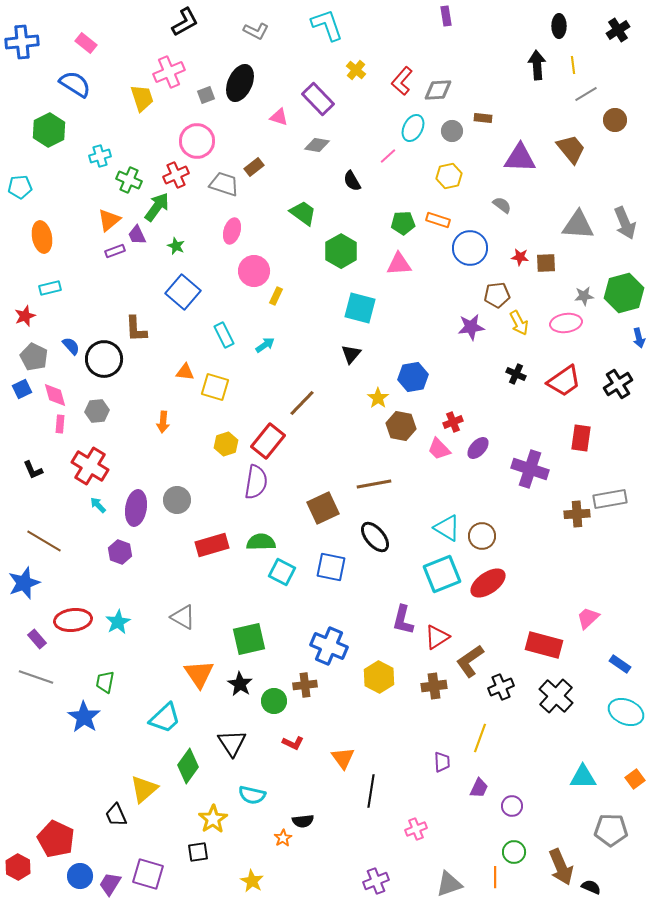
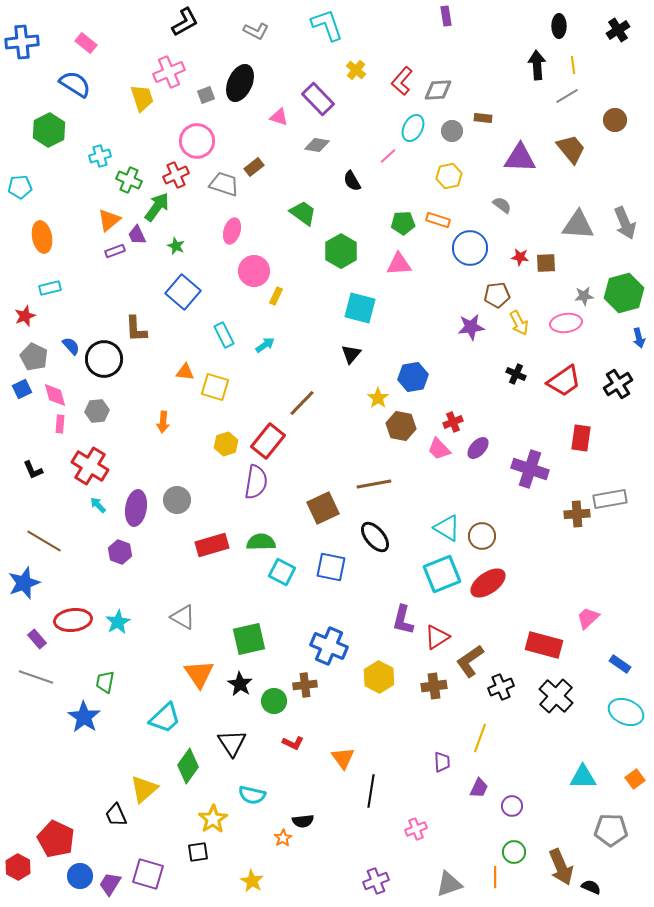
gray line at (586, 94): moved 19 px left, 2 px down
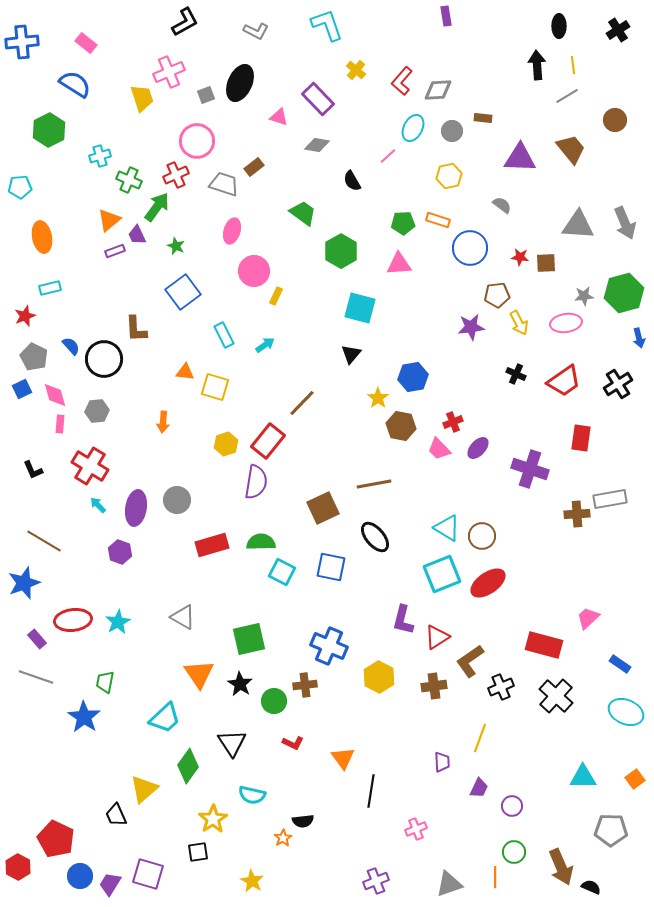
blue square at (183, 292): rotated 12 degrees clockwise
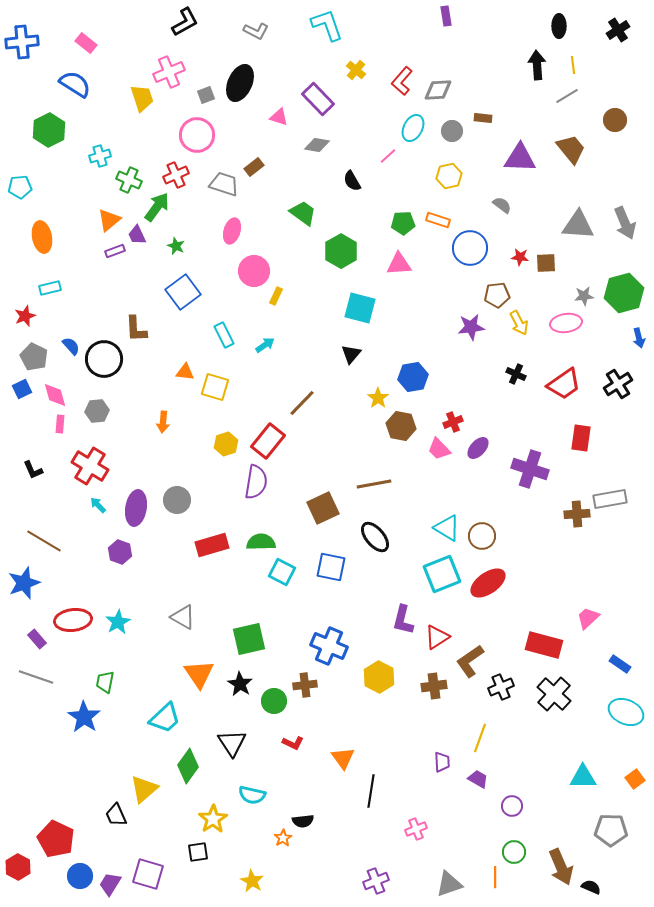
pink circle at (197, 141): moved 6 px up
red trapezoid at (564, 381): moved 3 px down
black cross at (556, 696): moved 2 px left, 2 px up
purple trapezoid at (479, 788): moved 1 px left, 9 px up; rotated 85 degrees counterclockwise
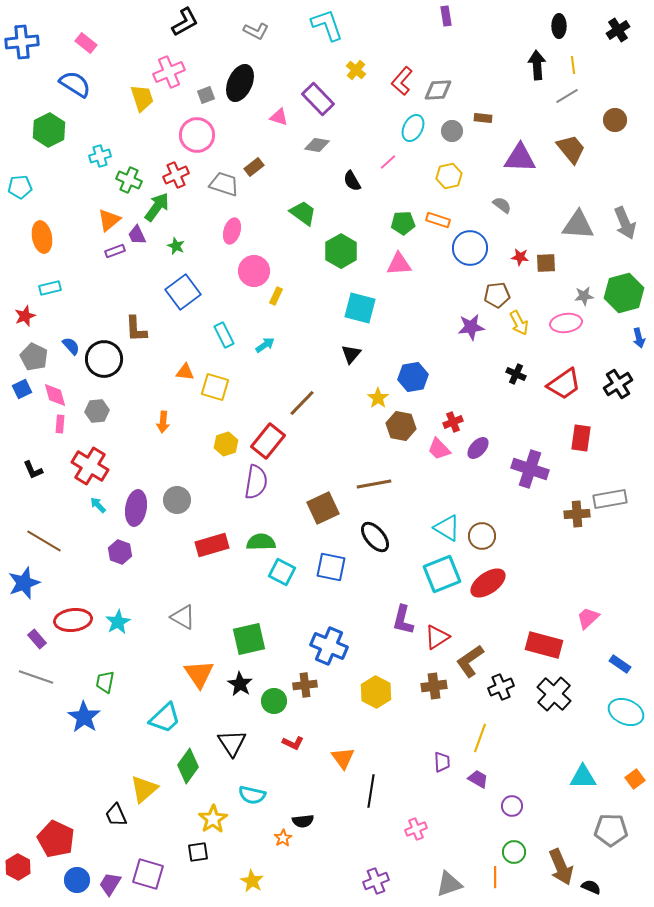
pink line at (388, 156): moved 6 px down
yellow hexagon at (379, 677): moved 3 px left, 15 px down
blue circle at (80, 876): moved 3 px left, 4 px down
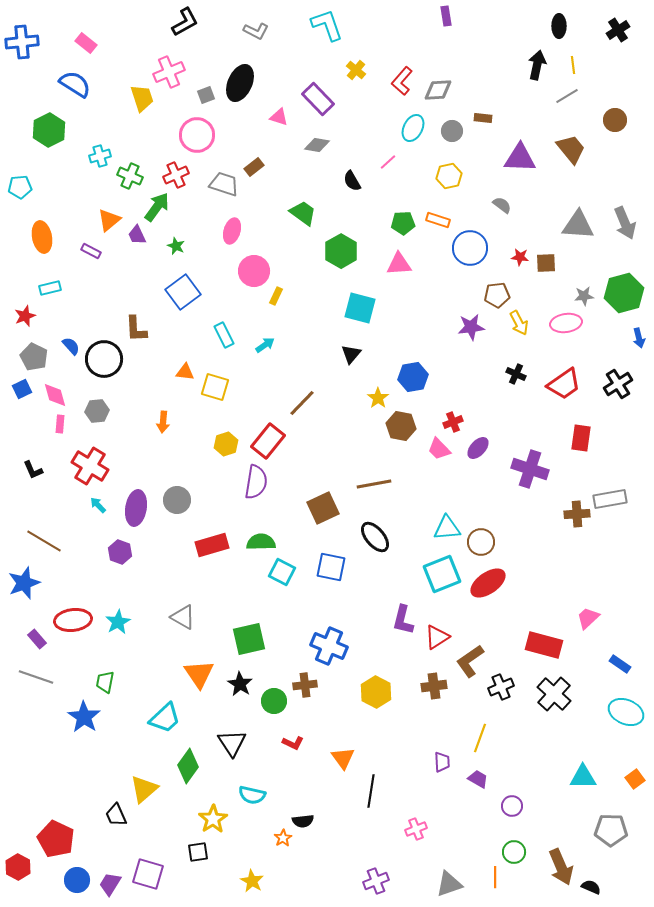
black arrow at (537, 65): rotated 16 degrees clockwise
green cross at (129, 180): moved 1 px right, 4 px up
purple rectangle at (115, 251): moved 24 px left; rotated 48 degrees clockwise
cyan triangle at (447, 528): rotated 36 degrees counterclockwise
brown circle at (482, 536): moved 1 px left, 6 px down
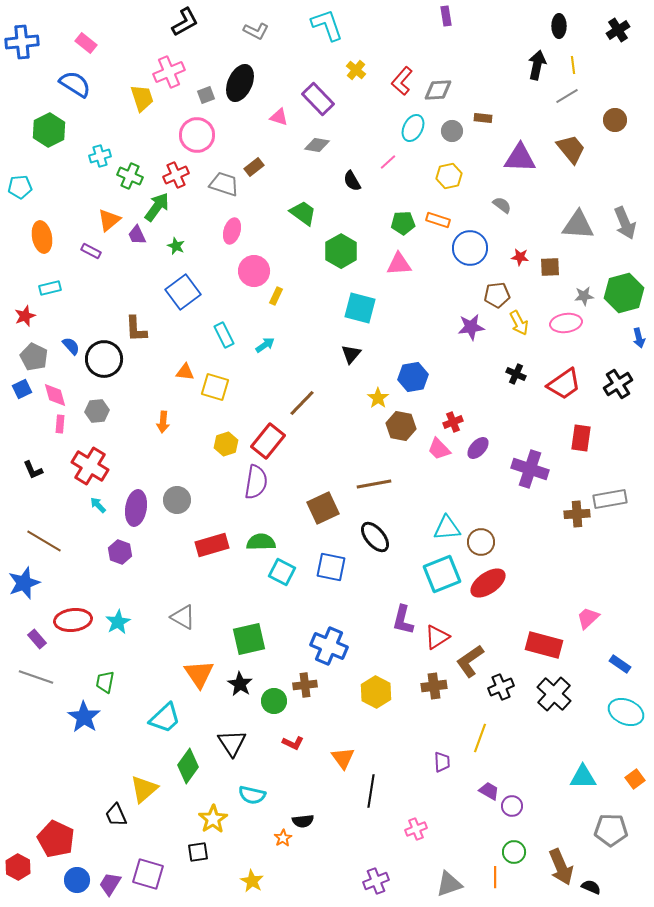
brown square at (546, 263): moved 4 px right, 4 px down
purple trapezoid at (478, 779): moved 11 px right, 12 px down
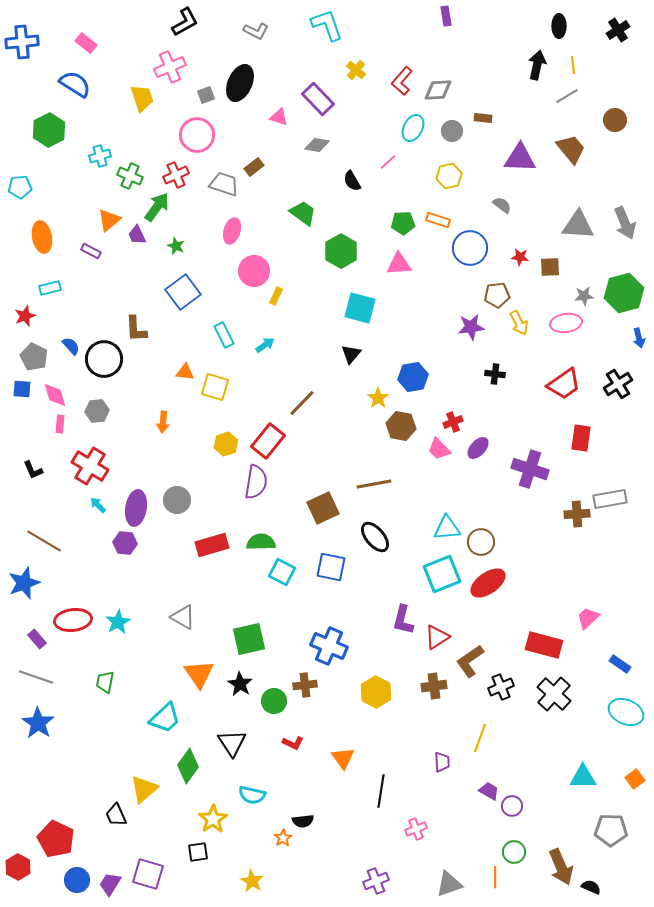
pink cross at (169, 72): moved 1 px right, 5 px up
black cross at (516, 374): moved 21 px left; rotated 18 degrees counterclockwise
blue square at (22, 389): rotated 30 degrees clockwise
purple hexagon at (120, 552): moved 5 px right, 9 px up; rotated 15 degrees counterclockwise
blue star at (84, 717): moved 46 px left, 6 px down
black line at (371, 791): moved 10 px right
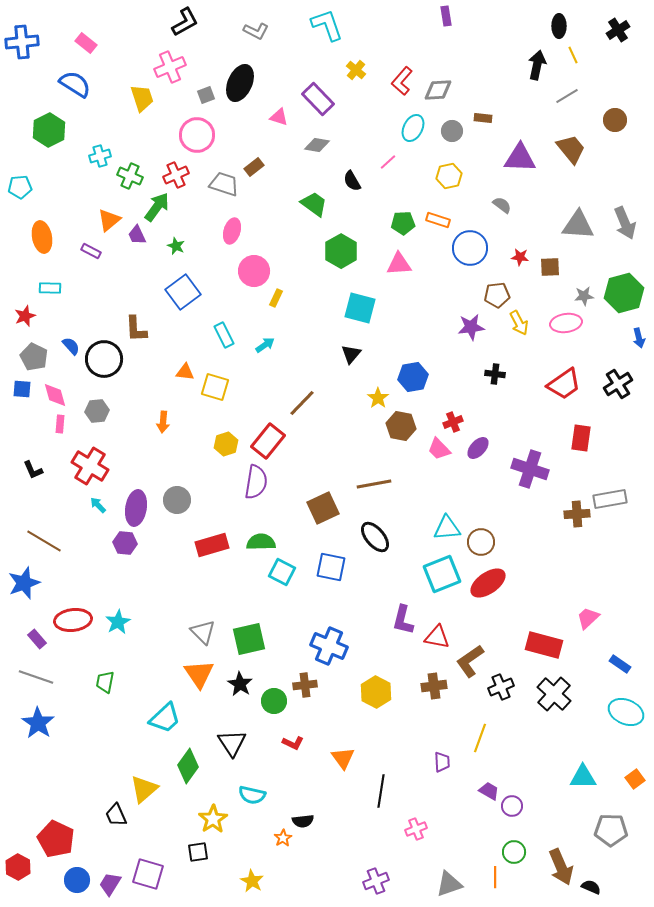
yellow line at (573, 65): moved 10 px up; rotated 18 degrees counterclockwise
green trapezoid at (303, 213): moved 11 px right, 9 px up
cyan rectangle at (50, 288): rotated 15 degrees clockwise
yellow rectangle at (276, 296): moved 2 px down
gray triangle at (183, 617): moved 20 px right, 15 px down; rotated 16 degrees clockwise
red triangle at (437, 637): rotated 44 degrees clockwise
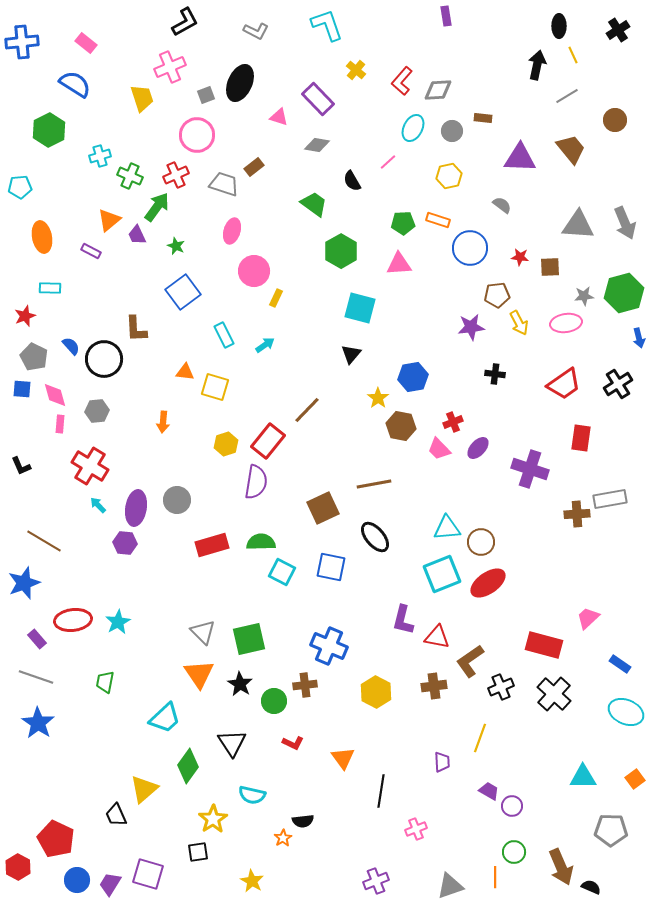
brown line at (302, 403): moved 5 px right, 7 px down
black L-shape at (33, 470): moved 12 px left, 4 px up
gray triangle at (449, 884): moved 1 px right, 2 px down
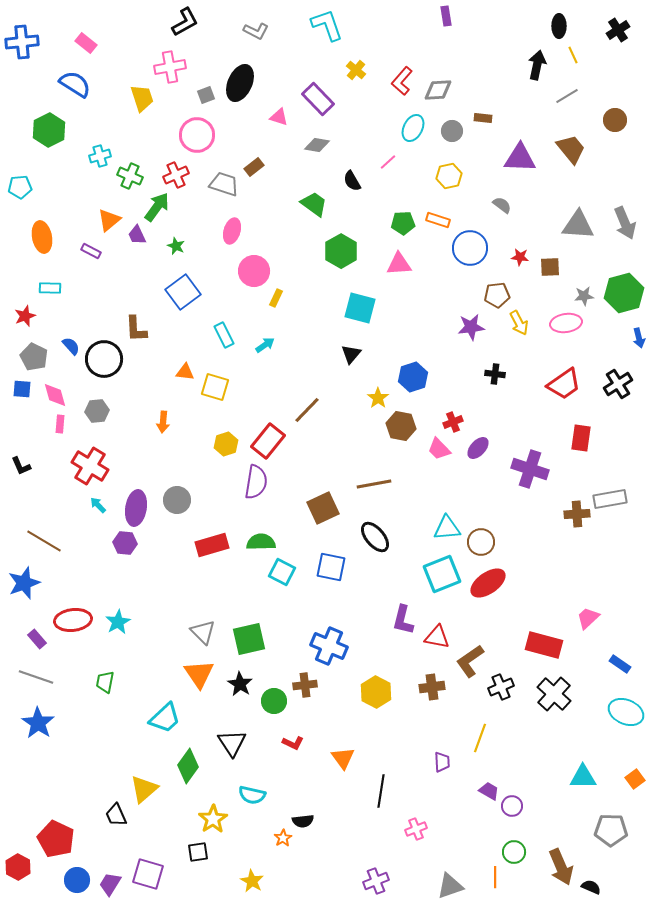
pink cross at (170, 67): rotated 12 degrees clockwise
blue hexagon at (413, 377): rotated 8 degrees counterclockwise
brown cross at (434, 686): moved 2 px left, 1 px down
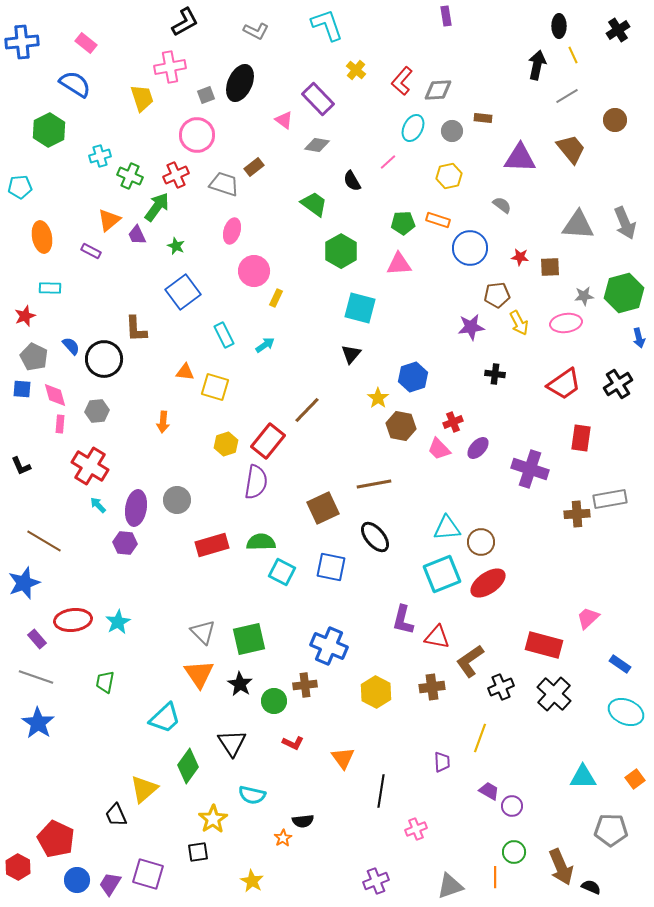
pink triangle at (279, 117): moved 5 px right, 3 px down; rotated 18 degrees clockwise
